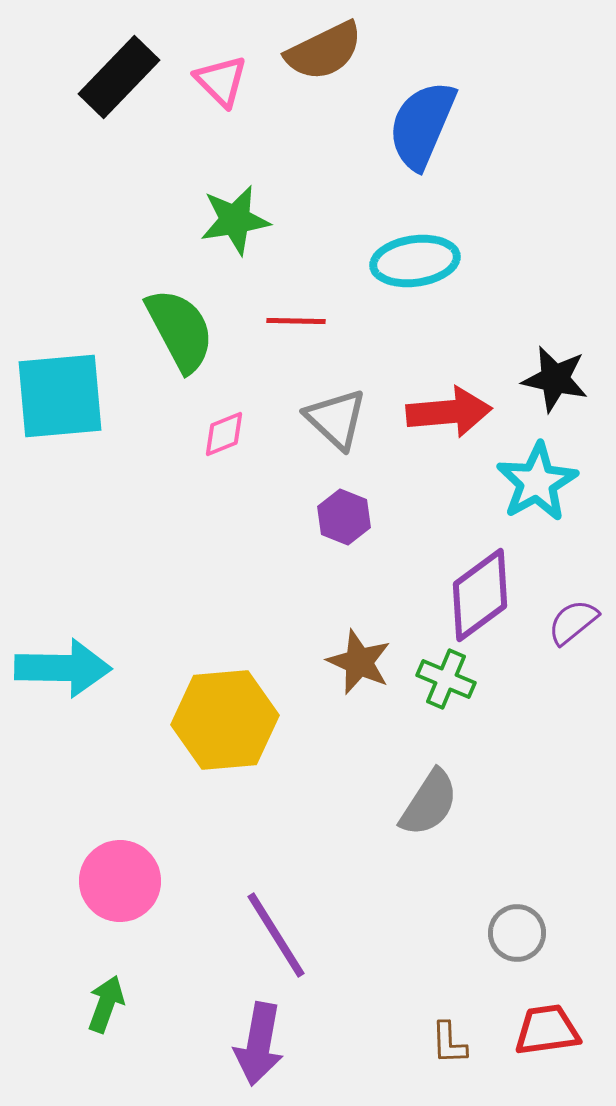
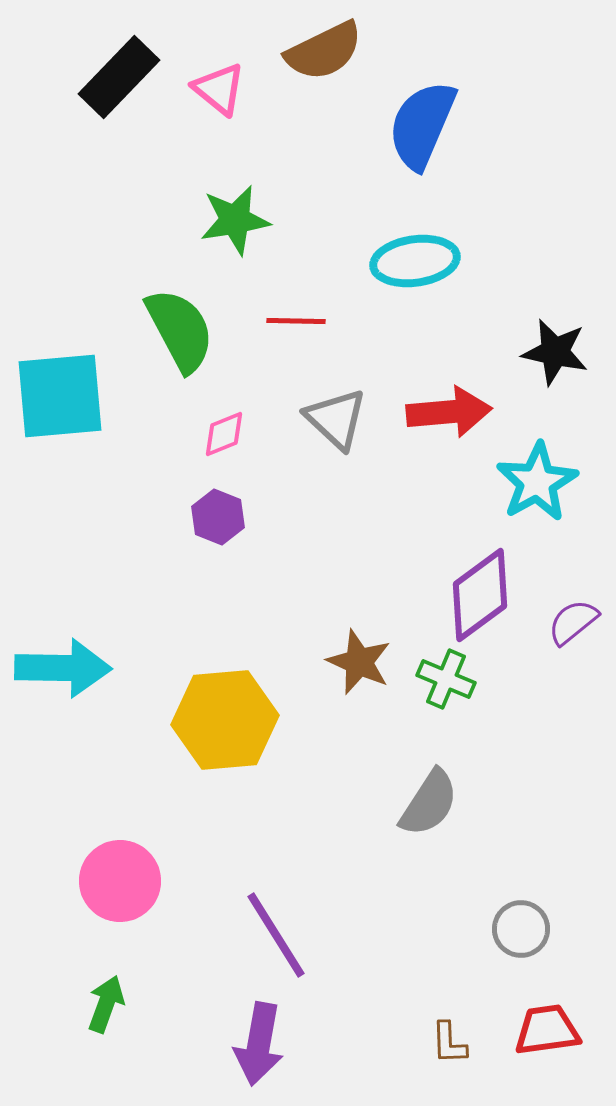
pink triangle: moved 2 px left, 8 px down; rotated 6 degrees counterclockwise
black star: moved 27 px up
purple hexagon: moved 126 px left
gray circle: moved 4 px right, 4 px up
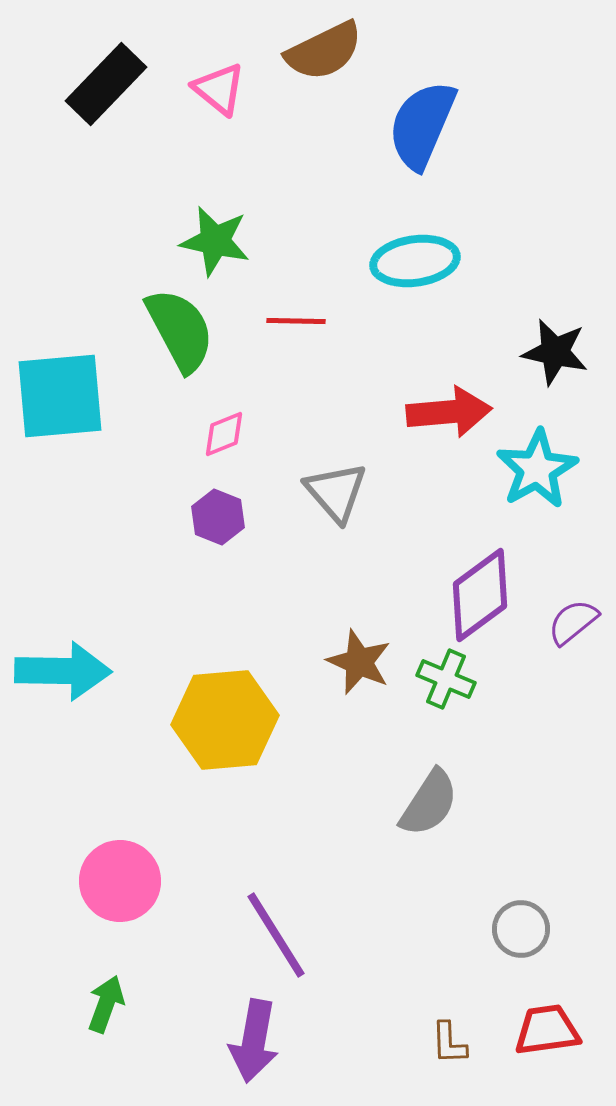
black rectangle: moved 13 px left, 7 px down
green star: moved 20 px left, 21 px down; rotated 22 degrees clockwise
gray triangle: moved 73 px down; rotated 6 degrees clockwise
cyan star: moved 13 px up
cyan arrow: moved 3 px down
purple arrow: moved 5 px left, 3 px up
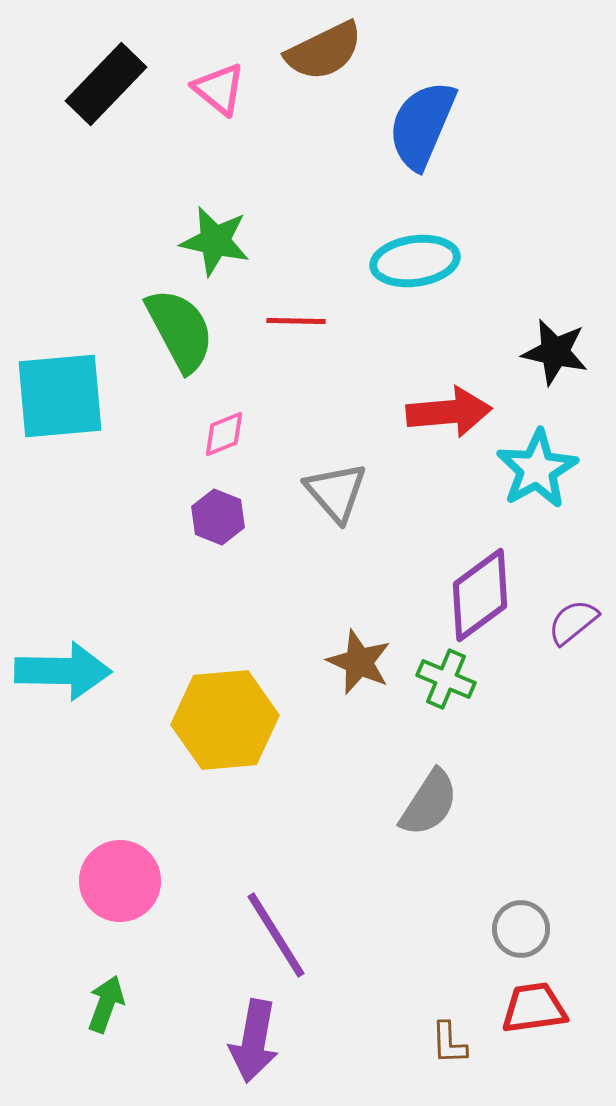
red trapezoid: moved 13 px left, 22 px up
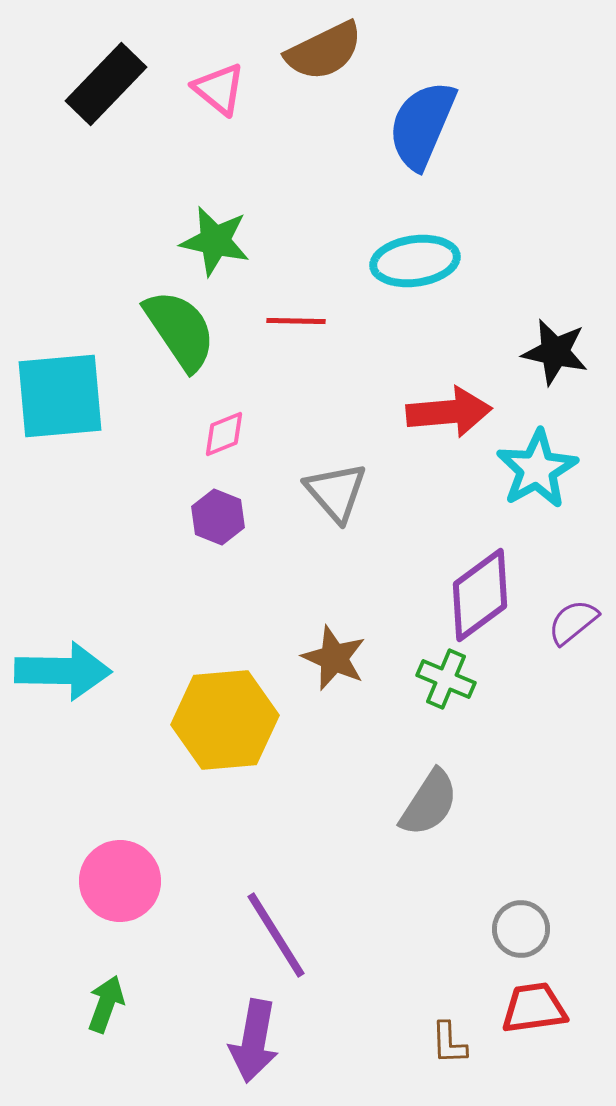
green semicircle: rotated 6 degrees counterclockwise
brown star: moved 25 px left, 4 px up
